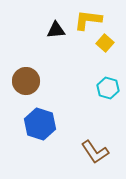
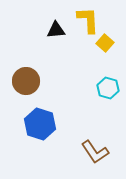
yellow L-shape: rotated 80 degrees clockwise
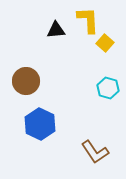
blue hexagon: rotated 8 degrees clockwise
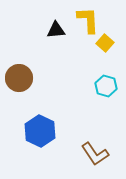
brown circle: moved 7 px left, 3 px up
cyan hexagon: moved 2 px left, 2 px up
blue hexagon: moved 7 px down
brown L-shape: moved 2 px down
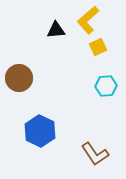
yellow L-shape: rotated 128 degrees counterclockwise
yellow square: moved 7 px left, 4 px down; rotated 24 degrees clockwise
cyan hexagon: rotated 20 degrees counterclockwise
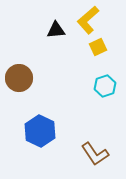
cyan hexagon: moved 1 px left; rotated 15 degrees counterclockwise
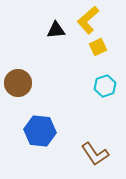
brown circle: moved 1 px left, 5 px down
blue hexagon: rotated 20 degrees counterclockwise
